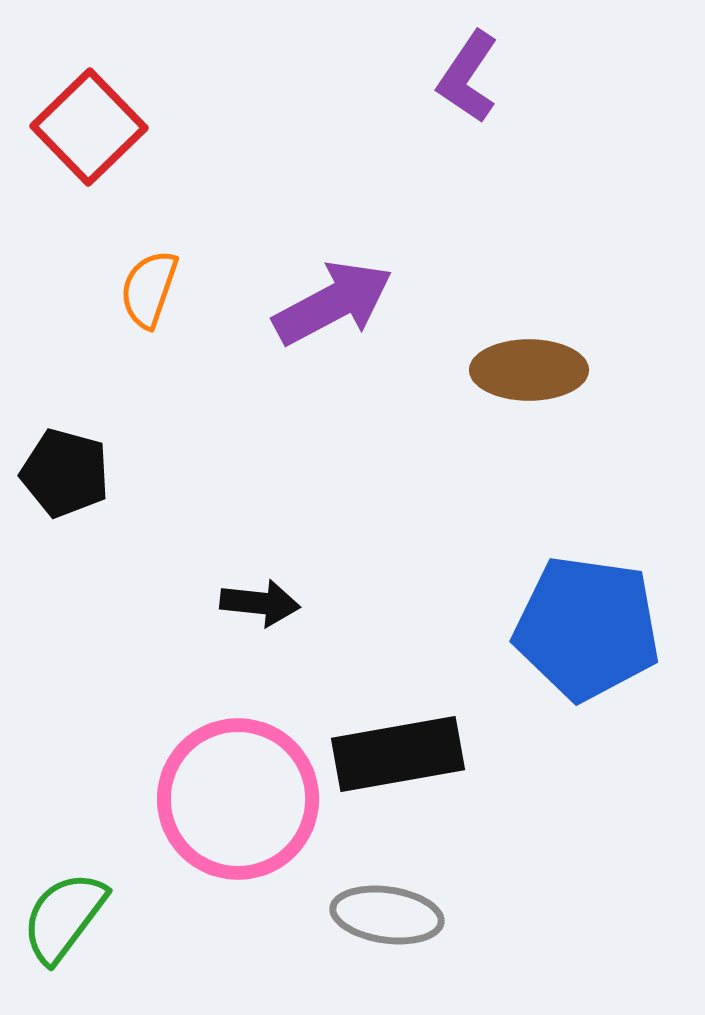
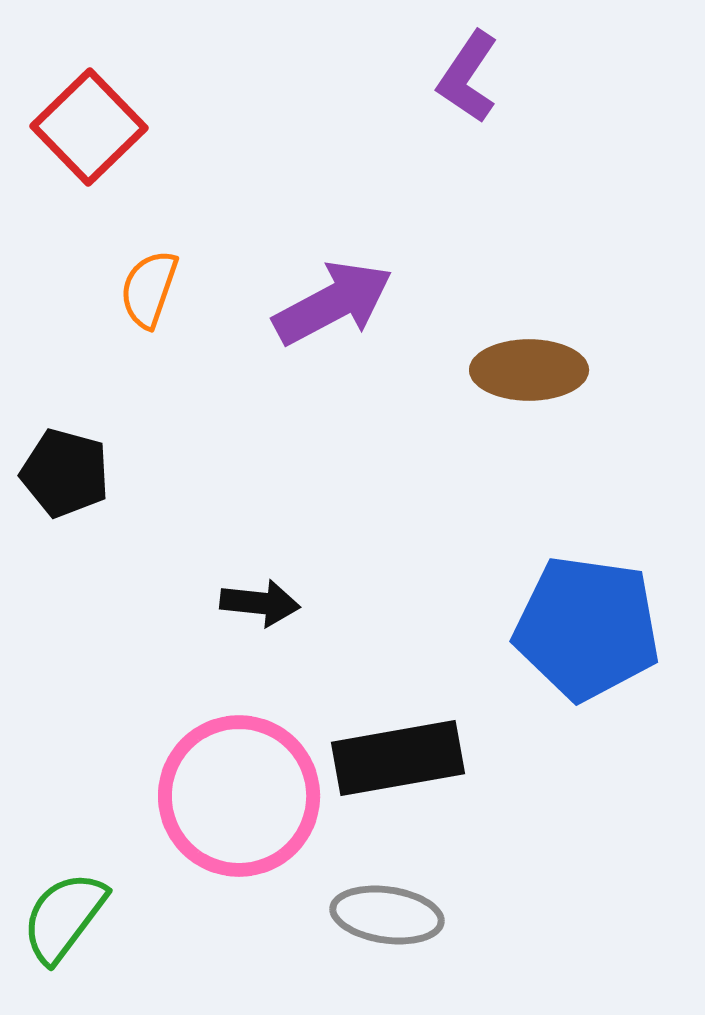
black rectangle: moved 4 px down
pink circle: moved 1 px right, 3 px up
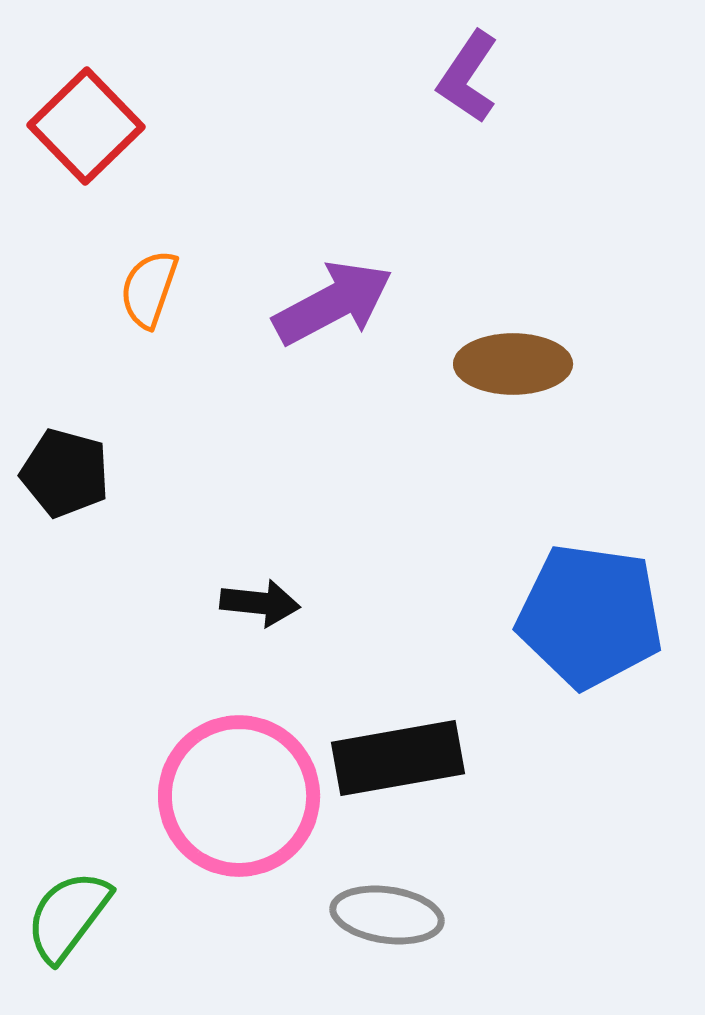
red square: moved 3 px left, 1 px up
brown ellipse: moved 16 px left, 6 px up
blue pentagon: moved 3 px right, 12 px up
green semicircle: moved 4 px right, 1 px up
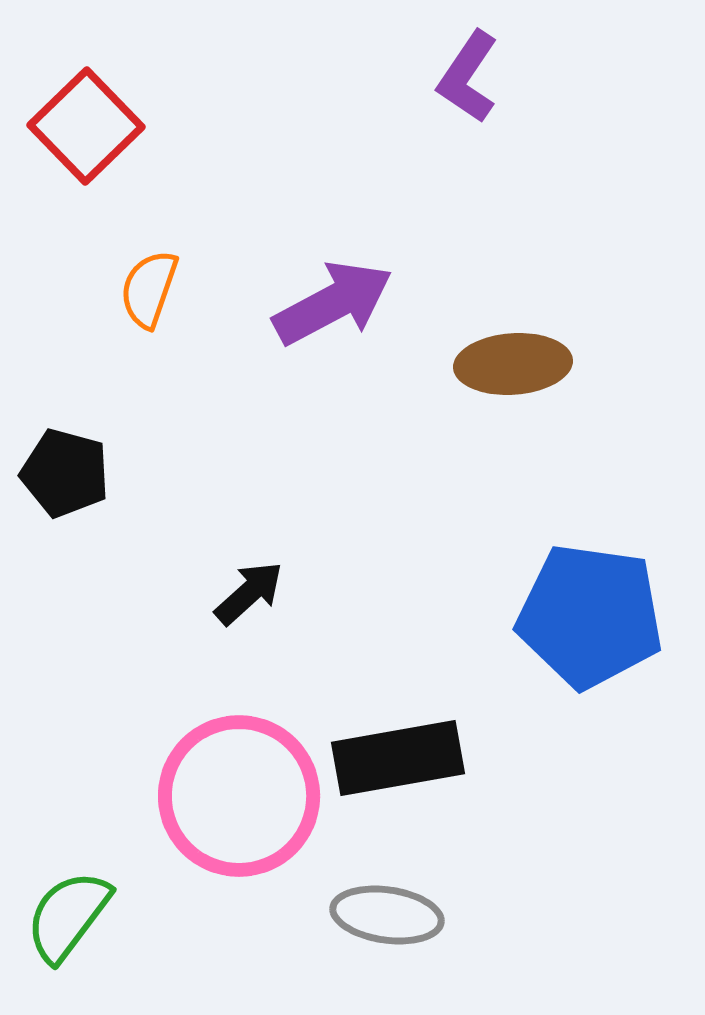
brown ellipse: rotated 4 degrees counterclockwise
black arrow: moved 11 px left, 10 px up; rotated 48 degrees counterclockwise
